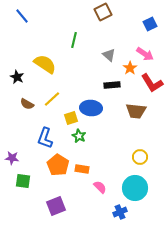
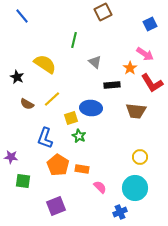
gray triangle: moved 14 px left, 7 px down
purple star: moved 1 px left, 1 px up
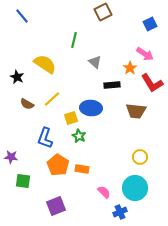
pink semicircle: moved 4 px right, 5 px down
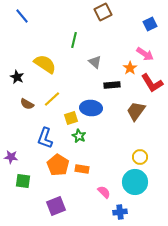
brown trapezoid: rotated 120 degrees clockwise
cyan circle: moved 6 px up
blue cross: rotated 16 degrees clockwise
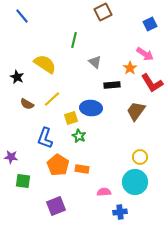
pink semicircle: rotated 48 degrees counterclockwise
